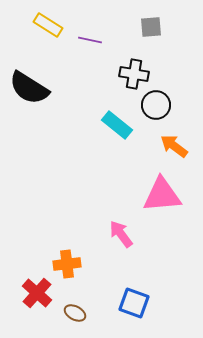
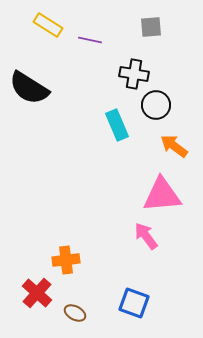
cyan rectangle: rotated 28 degrees clockwise
pink arrow: moved 25 px right, 2 px down
orange cross: moved 1 px left, 4 px up
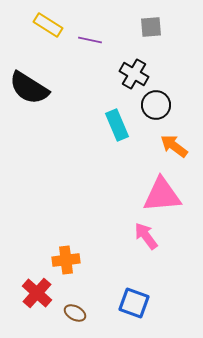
black cross: rotated 20 degrees clockwise
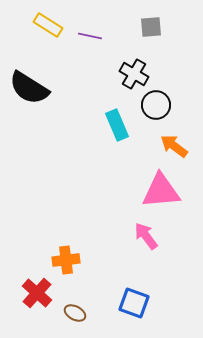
purple line: moved 4 px up
pink triangle: moved 1 px left, 4 px up
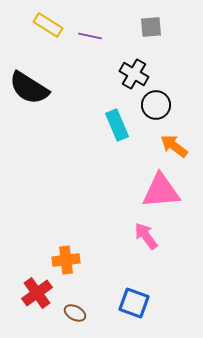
red cross: rotated 12 degrees clockwise
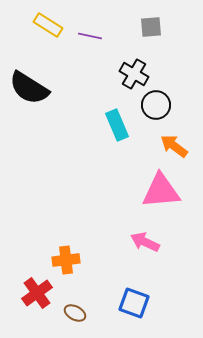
pink arrow: moved 1 px left, 6 px down; rotated 28 degrees counterclockwise
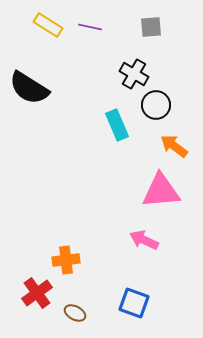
purple line: moved 9 px up
pink arrow: moved 1 px left, 2 px up
